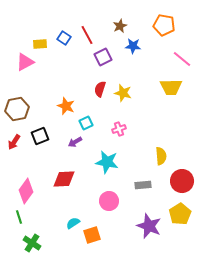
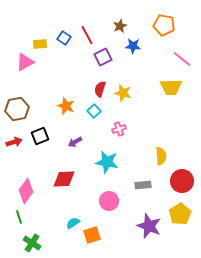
cyan square: moved 8 px right, 12 px up; rotated 16 degrees counterclockwise
red arrow: rotated 140 degrees counterclockwise
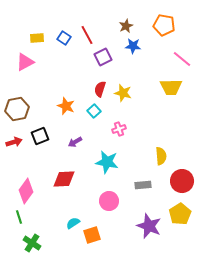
brown star: moved 6 px right
yellow rectangle: moved 3 px left, 6 px up
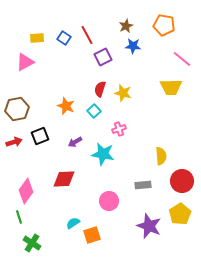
cyan star: moved 4 px left, 8 px up
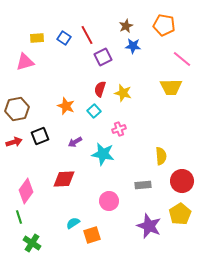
pink triangle: rotated 12 degrees clockwise
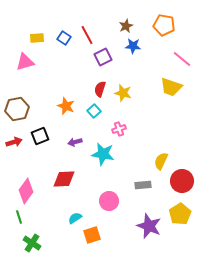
yellow trapezoid: rotated 20 degrees clockwise
purple arrow: rotated 16 degrees clockwise
yellow semicircle: moved 5 px down; rotated 150 degrees counterclockwise
cyan semicircle: moved 2 px right, 5 px up
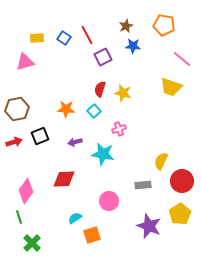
orange star: moved 3 px down; rotated 18 degrees counterclockwise
green cross: rotated 12 degrees clockwise
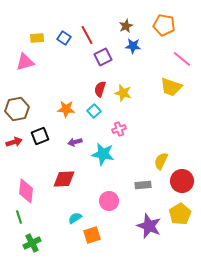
pink diamond: rotated 30 degrees counterclockwise
green cross: rotated 18 degrees clockwise
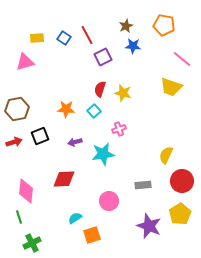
cyan star: rotated 20 degrees counterclockwise
yellow semicircle: moved 5 px right, 6 px up
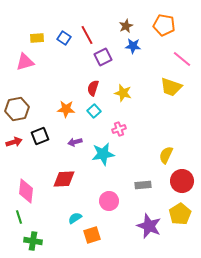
red semicircle: moved 7 px left, 1 px up
green cross: moved 1 px right, 2 px up; rotated 36 degrees clockwise
